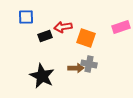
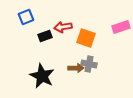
blue square: rotated 21 degrees counterclockwise
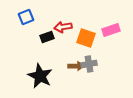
pink rectangle: moved 10 px left, 3 px down
black rectangle: moved 2 px right, 1 px down
gray cross: rotated 21 degrees counterclockwise
brown arrow: moved 2 px up
black star: moved 2 px left
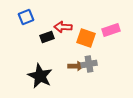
red arrow: rotated 12 degrees clockwise
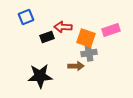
gray cross: moved 11 px up
black star: rotated 30 degrees counterclockwise
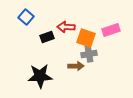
blue square: rotated 28 degrees counterclockwise
red arrow: moved 3 px right
gray cross: moved 1 px down
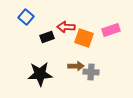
orange square: moved 2 px left
gray cross: moved 2 px right, 18 px down; rotated 14 degrees clockwise
black star: moved 2 px up
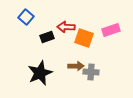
black star: moved 1 px up; rotated 20 degrees counterclockwise
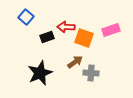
brown arrow: moved 1 px left, 4 px up; rotated 35 degrees counterclockwise
gray cross: moved 1 px down
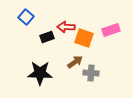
black star: rotated 25 degrees clockwise
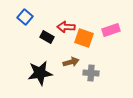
blue square: moved 1 px left
black rectangle: rotated 48 degrees clockwise
brown arrow: moved 4 px left; rotated 21 degrees clockwise
black star: rotated 10 degrees counterclockwise
